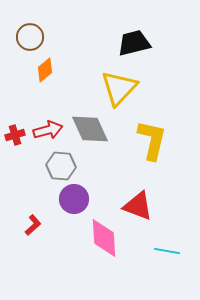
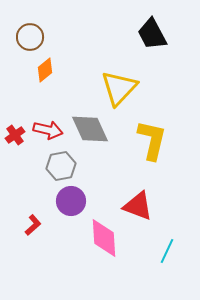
black trapezoid: moved 18 px right, 9 px up; rotated 104 degrees counterclockwise
red arrow: rotated 28 degrees clockwise
red cross: rotated 18 degrees counterclockwise
gray hexagon: rotated 16 degrees counterclockwise
purple circle: moved 3 px left, 2 px down
cyan line: rotated 75 degrees counterclockwise
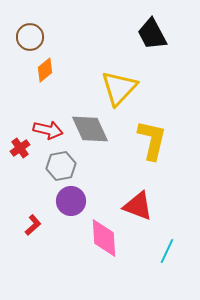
red cross: moved 5 px right, 13 px down
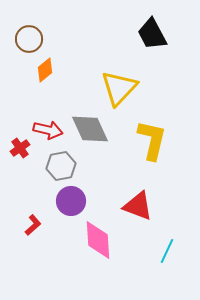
brown circle: moved 1 px left, 2 px down
pink diamond: moved 6 px left, 2 px down
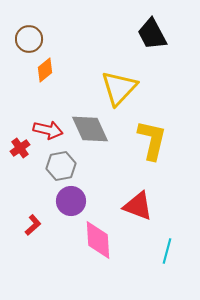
cyan line: rotated 10 degrees counterclockwise
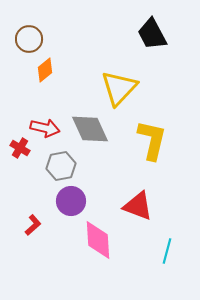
red arrow: moved 3 px left, 2 px up
red cross: rotated 24 degrees counterclockwise
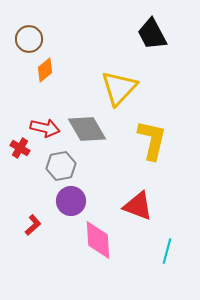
gray diamond: moved 3 px left; rotated 6 degrees counterclockwise
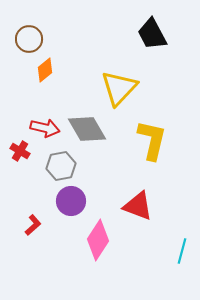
red cross: moved 3 px down
pink diamond: rotated 36 degrees clockwise
cyan line: moved 15 px right
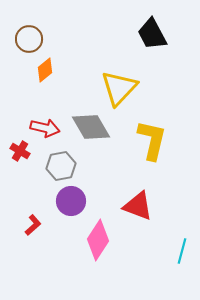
gray diamond: moved 4 px right, 2 px up
